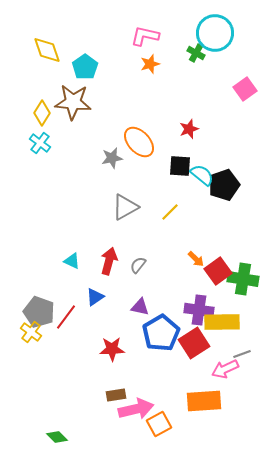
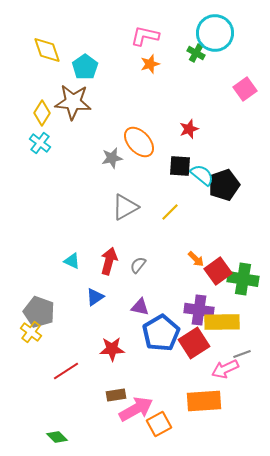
red line at (66, 317): moved 54 px down; rotated 20 degrees clockwise
pink arrow at (136, 409): rotated 16 degrees counterclockwise
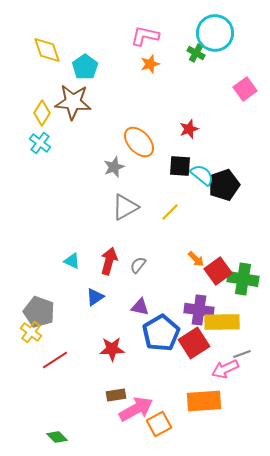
gray star at (112, 158): moved 2 px right, 9 px down; rotated 10 degrees counterclockwise
red line at (66, 371): moved 11 px left, 11 px up
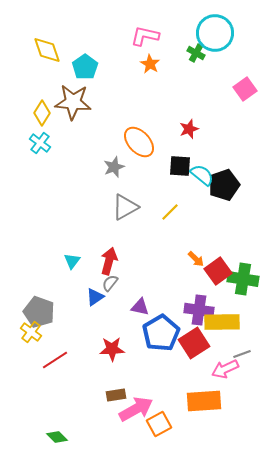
orange star at (150, 64): rotated 24 degrees counterclockwise
cyan triangle at (72, 261): rotated 42 degrees clockwise
gray semicircle at (138, 265): moved 28 px left, 18 px down
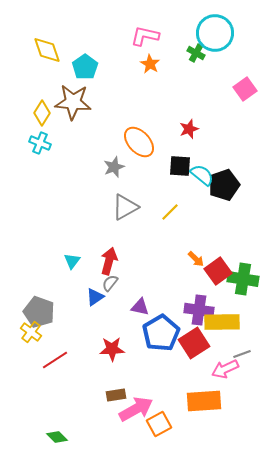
cyan cross at (40, 143): rotated 15 degrees counterclockwise
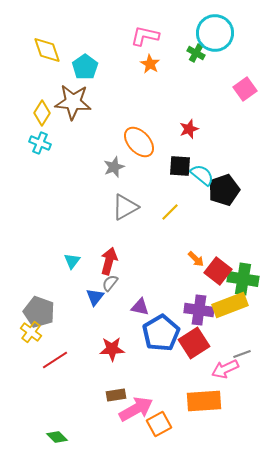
black pentagon at (224, 185): moved 5 px down
red square at (218, 271): rotated 16 degrees counterclockwise
blue triangle at (95, 297): rotated 18 degrees counterclockwise
yellow rectangle at (222, 322): moved 8 px right, 17 px up; rotated 20 degrees counterclockwise
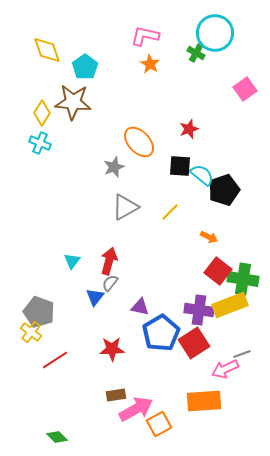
orange arrow at (196, 259): moved 13 px right, 22 px up; rotated 18 degrees counterclockwise
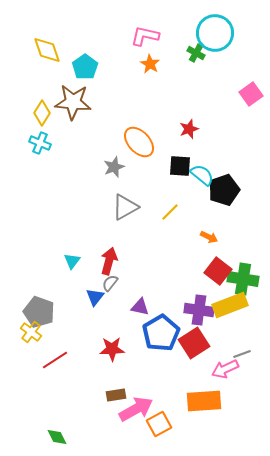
pink square at (245, 89): moved 6 px right, 5 px down
green diamond at (57, 437): rotated 20 degrees clockwise
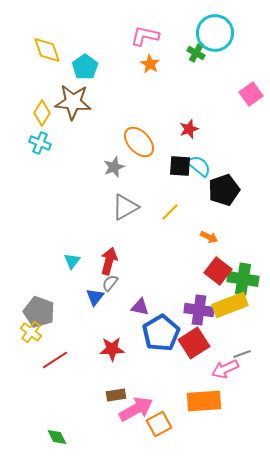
cyan semicircle at (202, 175): moved 3 px left, 9 px up
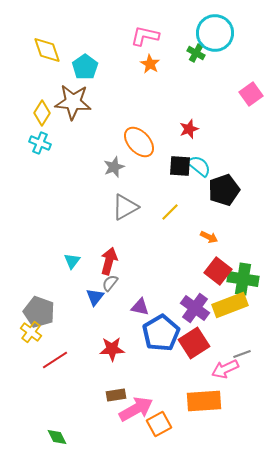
purple cross at (199, 310): moved 4 px left, 2 px up; rotated 28 degrees clockwise
